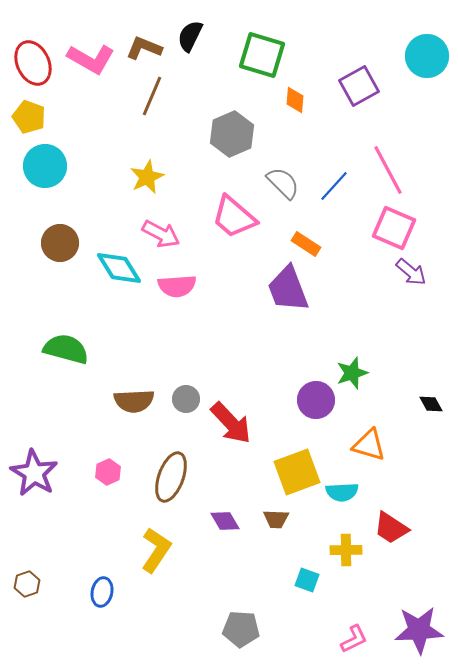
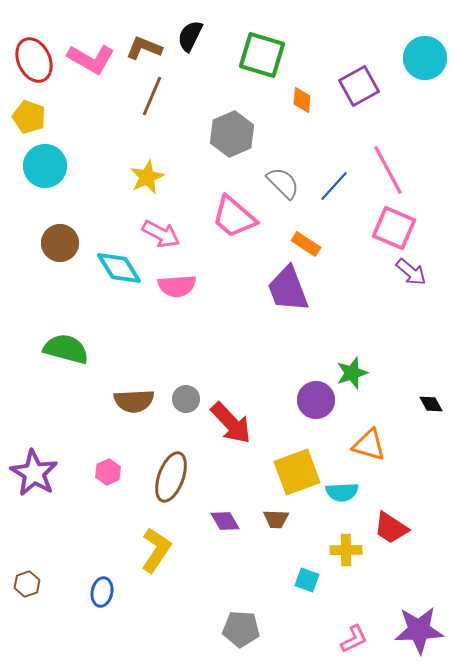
cyan circle at (427, 56): moved 2 px left, 2 px down
red ellipse at (33, 63): moved 1 px right, 3 px up
orange diamond at (295, 100): moved 7 px right
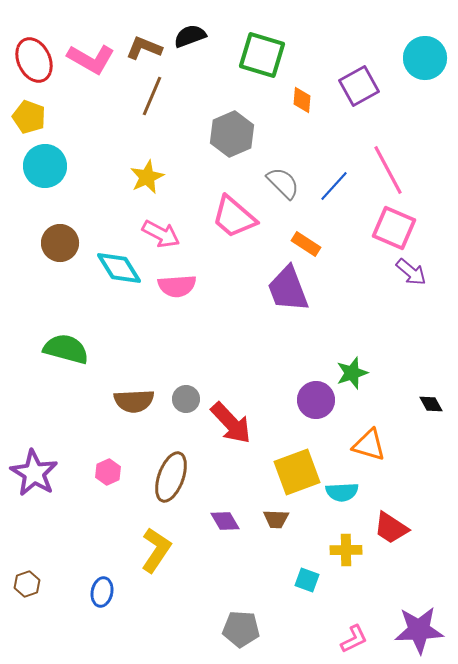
black semicircle at (190, 36): rotated 44 degrees clockwise
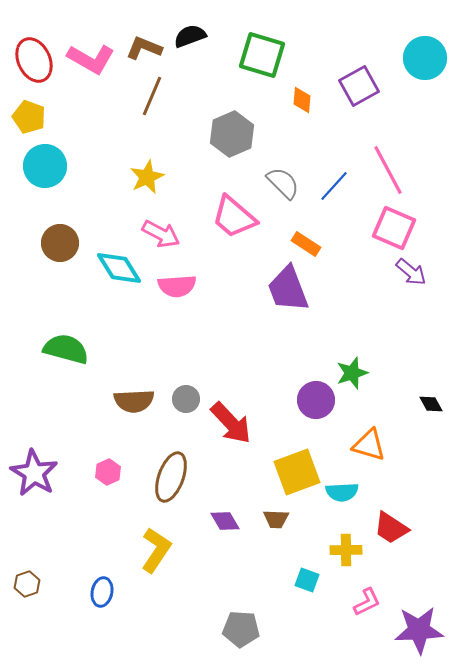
pink L-shape at (354, 639): moved 13 px right, 37 px up
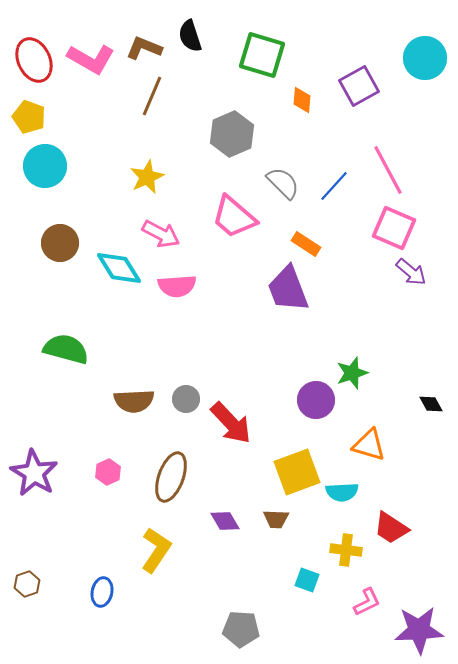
black semicircle at (190, 36): rotated 88 degrees counterclockwise
yellow cross at (346, 550): rotated 8 degrees clockwise
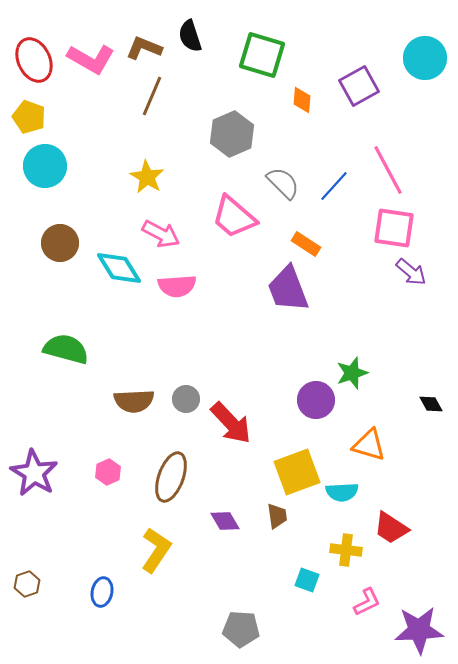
yellow star at (147, 177): rotated 16 degrees counterclockwise
pink square at (394, 228): rotated 15 degrees counterclockwise
brown trapezoid at (276, 519): moved 1 px right, 3 px up; rotated 100 degrees counterclockwise
